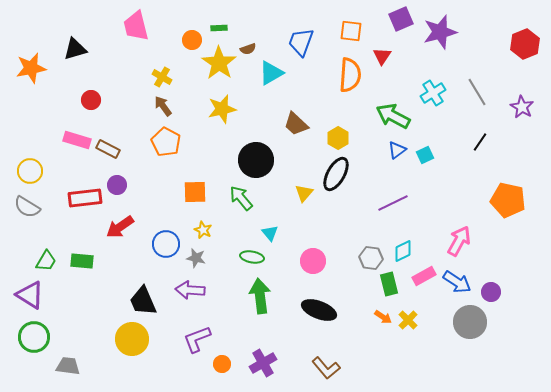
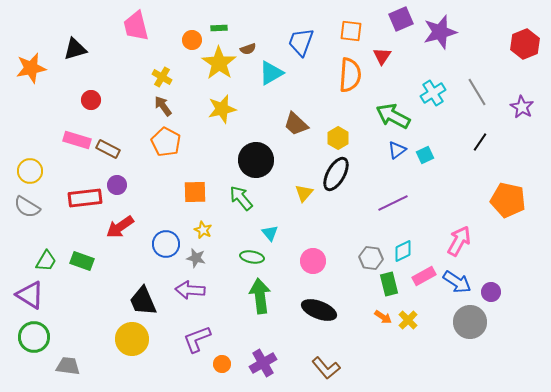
green rectangle at (82, 261): rotated 15 degrees clockwise
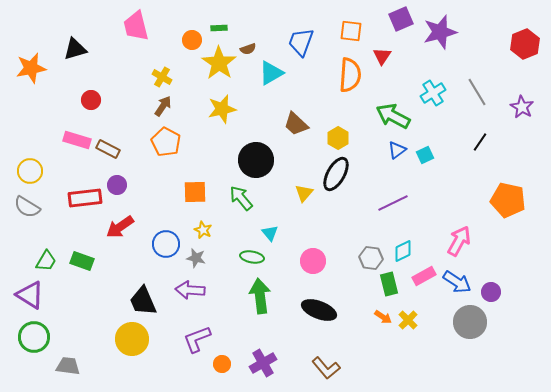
brown arrow at (163, 106): rotated 70 degrees clockwise
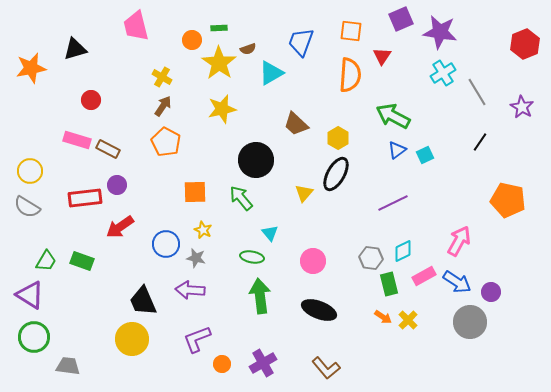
purple star at (440, 32): rotated 24 degrees clockwise
cyan cross at (433, 93): moved 10 px right, 20 px up
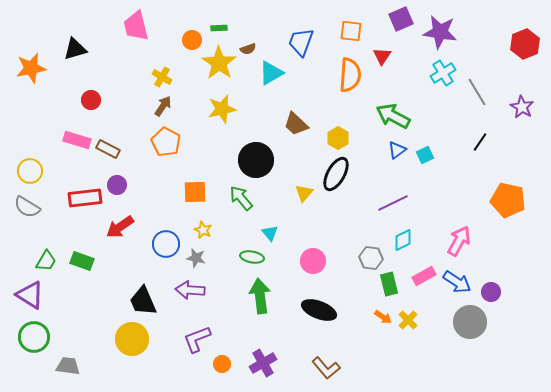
cyan diamond at (403, 251): moved 11 px up
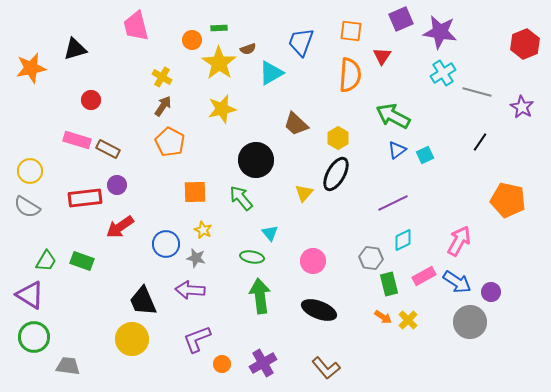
gray line at (477, 92): rotated 44 degrees counterclockwise
orange pentagon at (166, 142): moved 4 px right
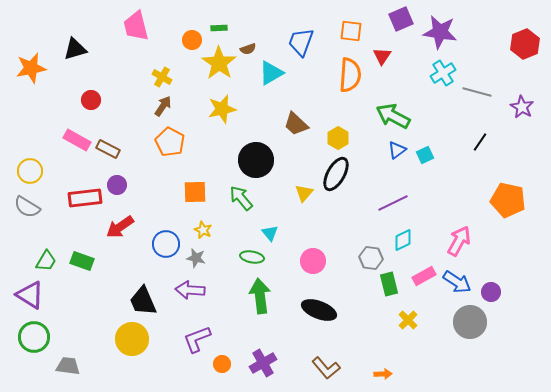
pink rectangle at (77, 140): rotated 12 degrees clockwise
orange arrow at (383, 317): moved 57 px down; rotated 36 degrees counterclockwise
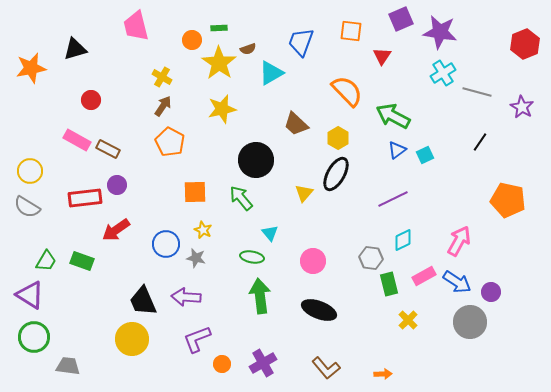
orange semicircle at (350, 75): moved 3 px left, 16 px down; rotated 48 degrees counterclockwise
purple line at (393, 203): moved 4 px up
red arrow at (120, 227): moved 4 px left, 3 px down
purple arrow at (190, 290): moved 4 px left, 7 px down
